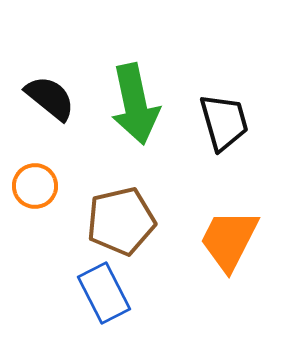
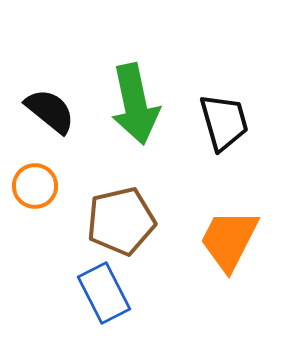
black semicircle: moved 13 px down
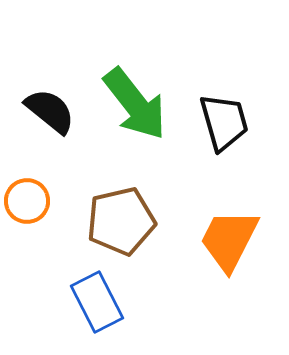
green arrow: rotated 26 degrees counterclockwise
orange circle: moved 8 px left, 15 px down
blue rectangle: moved 7 px left, 9 px down
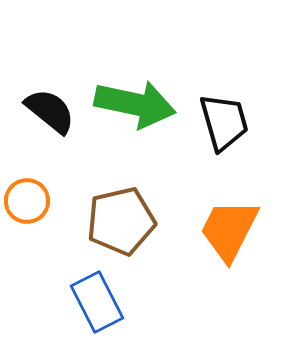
green arrow: rotated 40 degrees counterclockwise
orange trapezoid: moved 10 px up
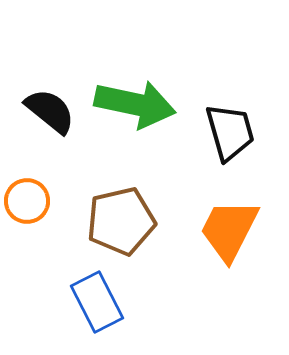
black trapezoid: moved 6 px right, 10 px down
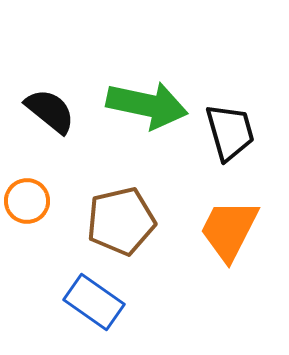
green arrow: moved 12 px right, 1 px down
blue rectangle: moved 3 px left; rotated 28 degrees counterclockwise
